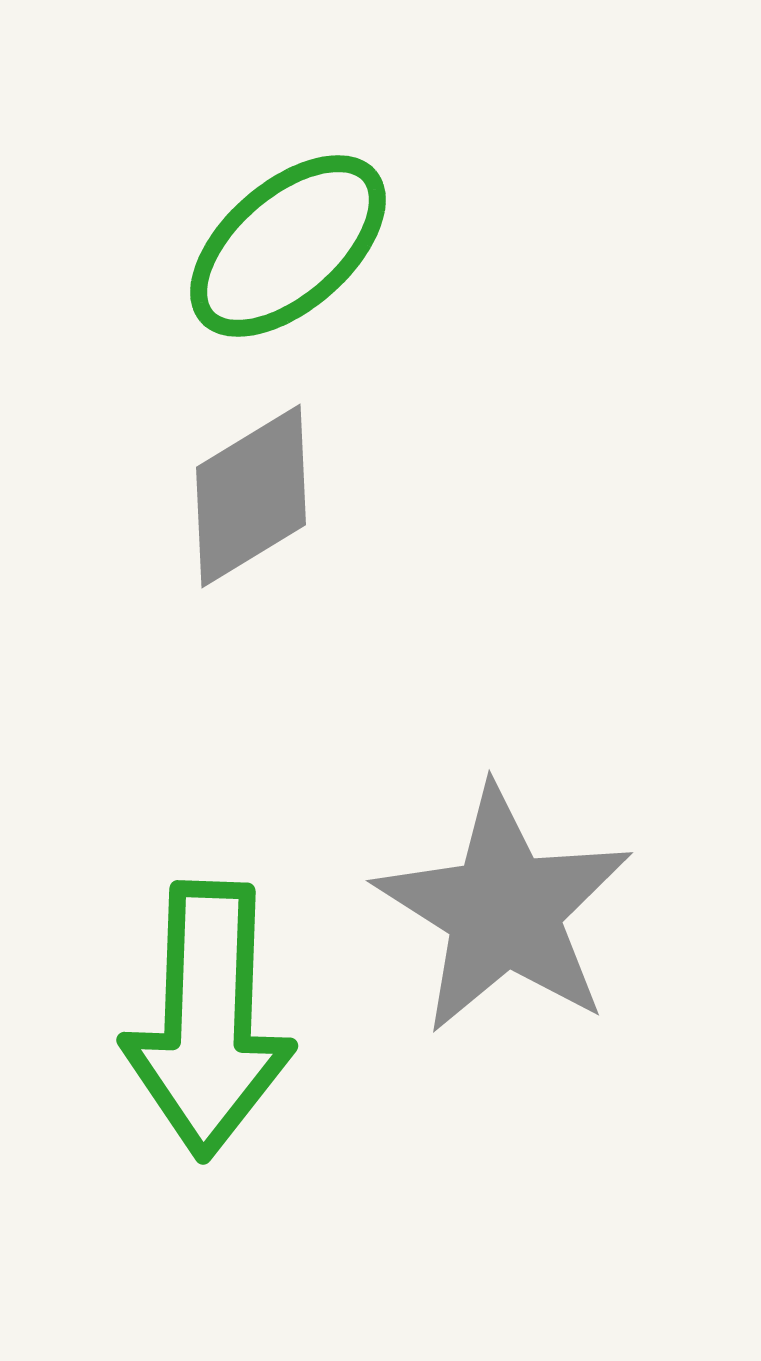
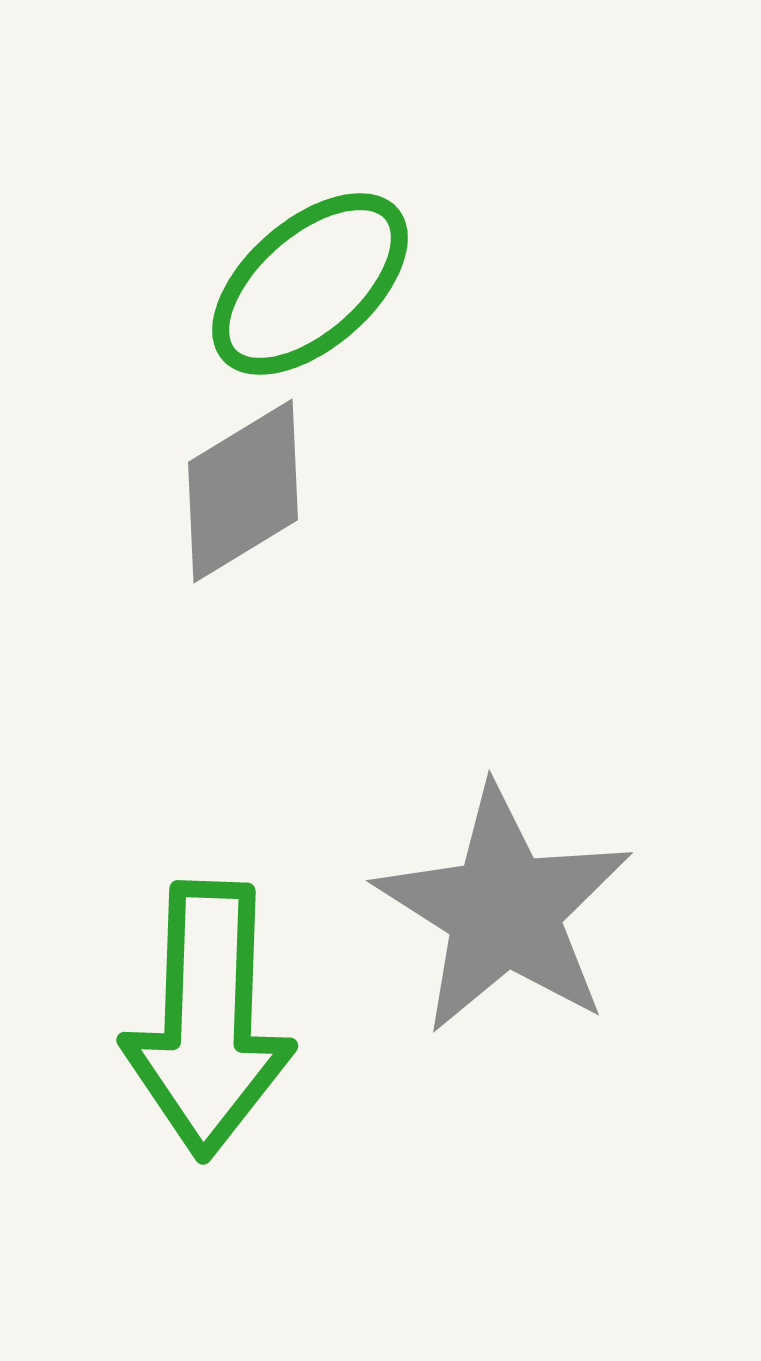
green ellipse: moved 22 px right, 38 px down
gray diamond: moved 8 px left, 5 px up
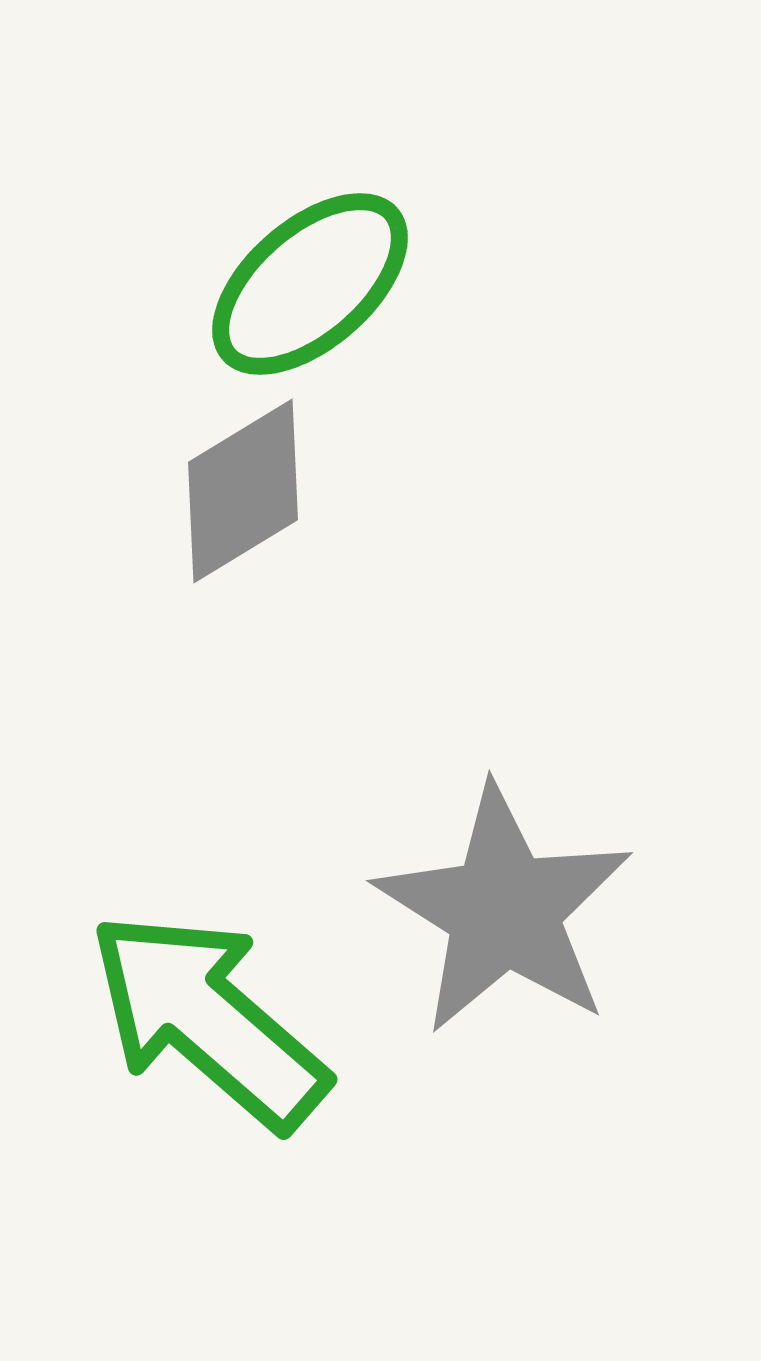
green arrow: rotated 129 degrees clockwise
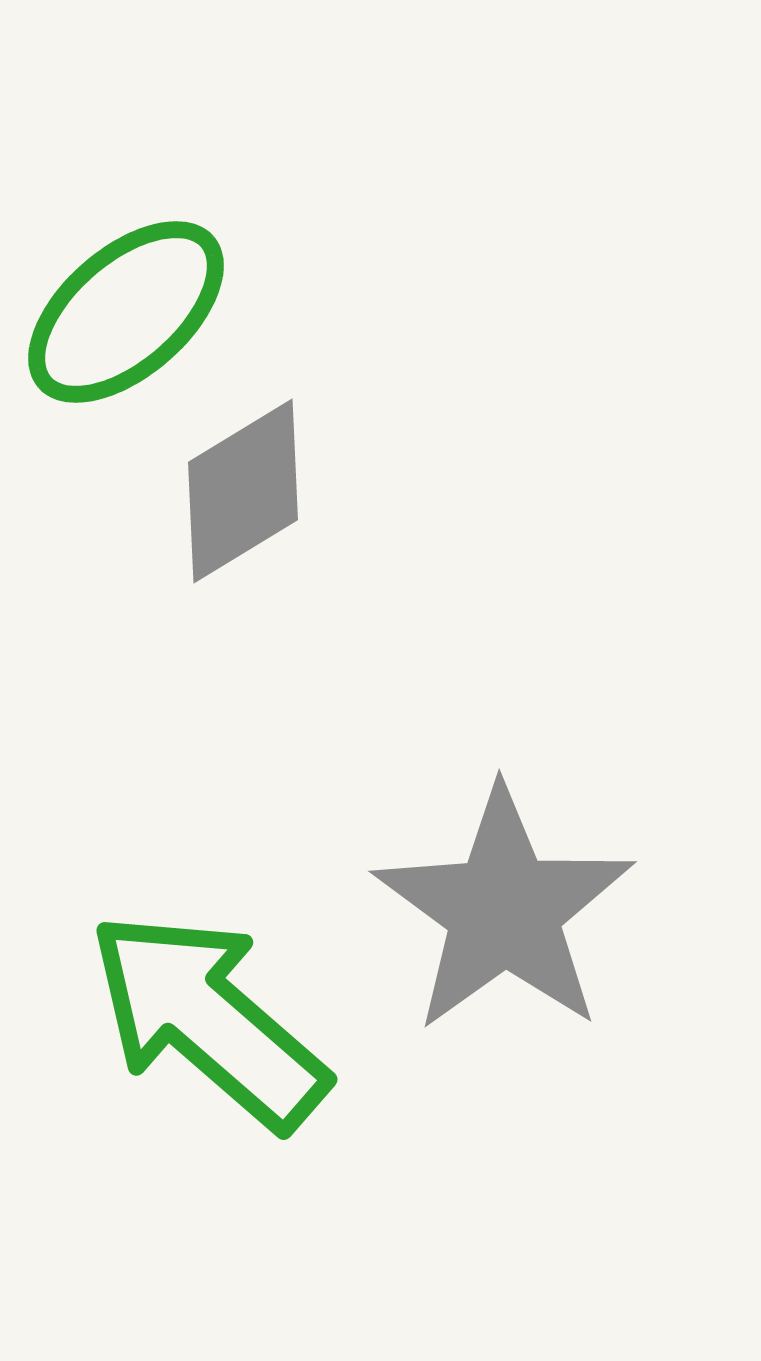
green ellipse: moved 184 px left, 28 px down
gray star: rotated 4 degrees clockwise
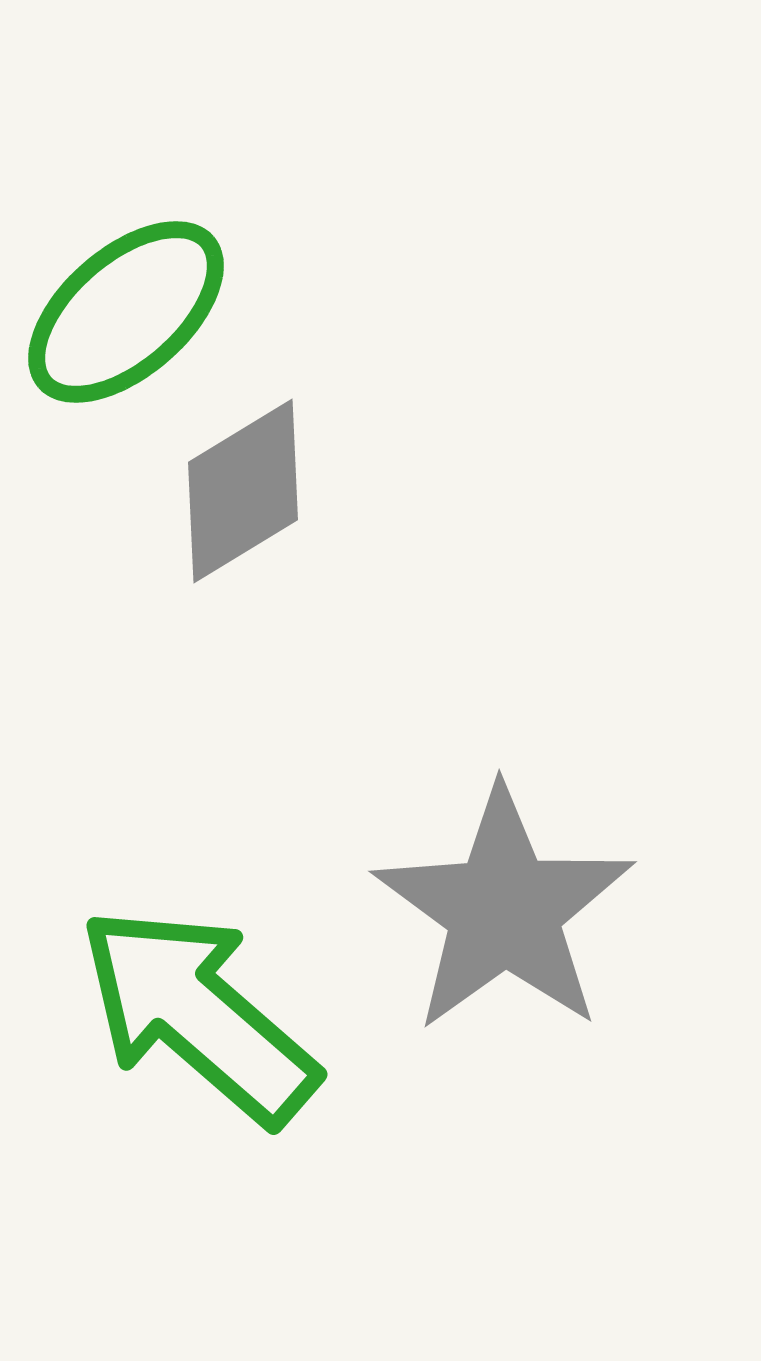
green arrow: moved 10 px left, 5 px up
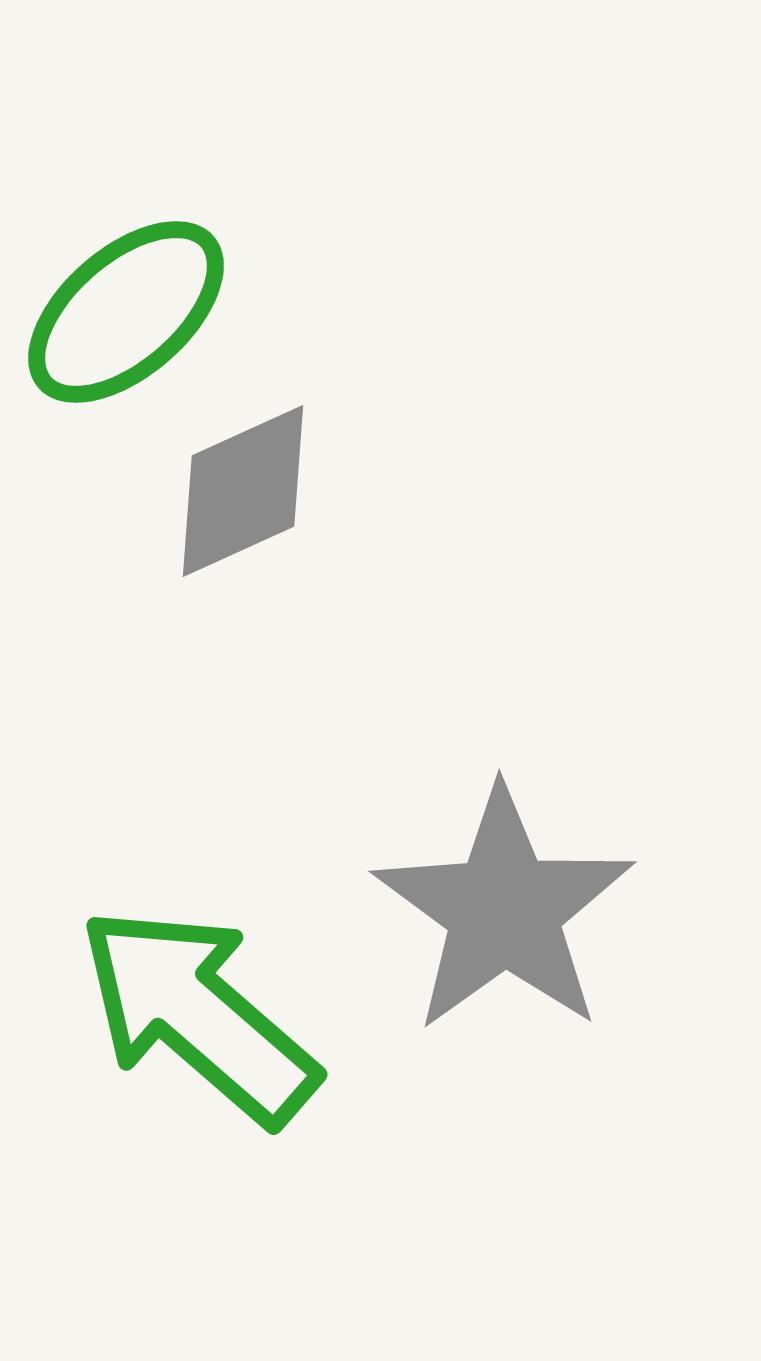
gray diamond: rotated 7 degrees clockwise
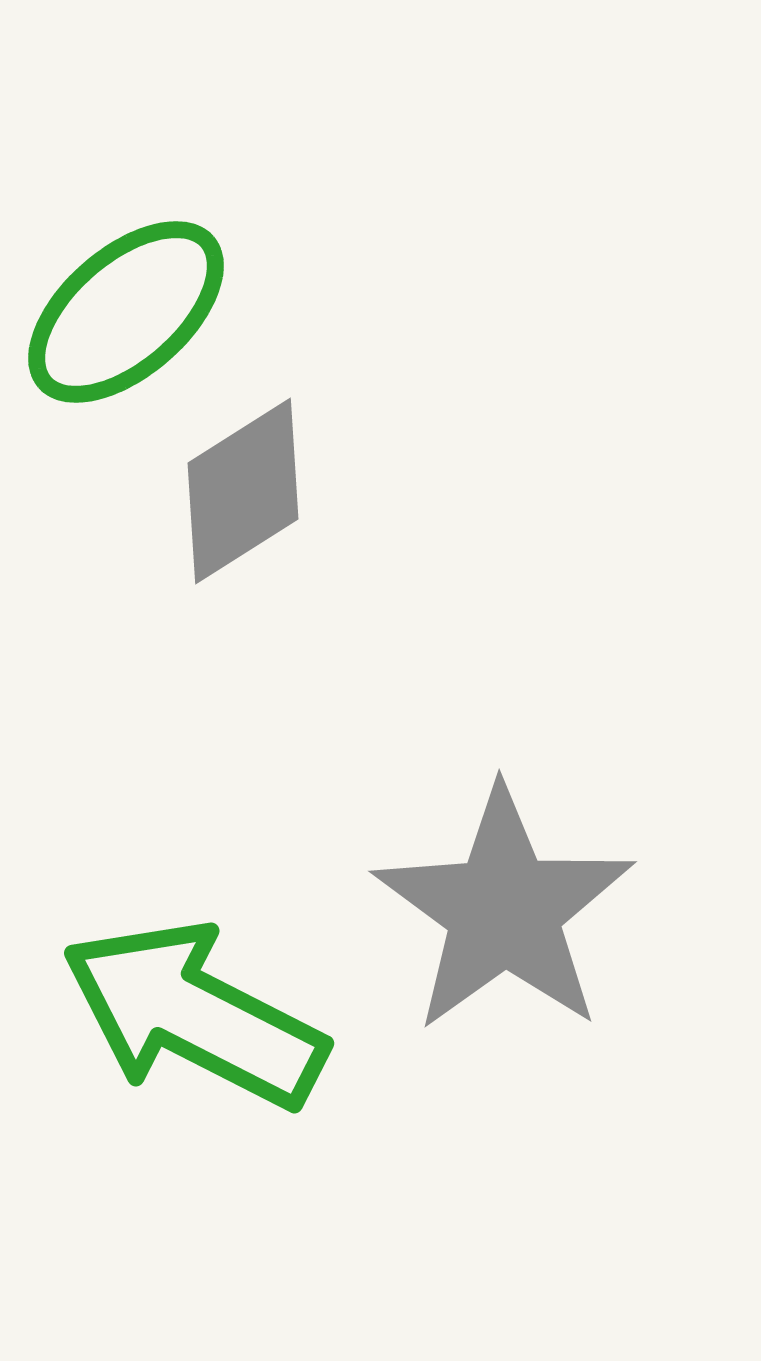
gray diamond: rotated 8 degrees counterclockwise
green arrow: moved 4 px left; rotated 14 degrees counterclockwise
